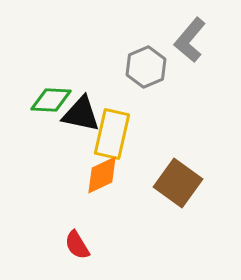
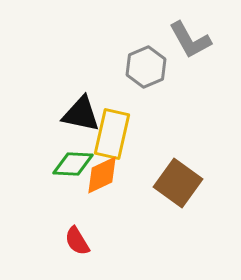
gray L-shape: rotated 69 degrees counterclockwise
green diamond: moved 22 px right, 64 px down
red semicircle: moved 4 px up
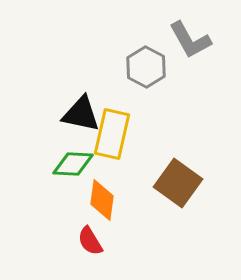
gray hexagon: rotated 9 degrees counterclockwise
orange diamond: moved 25 px down; rotated 57 degrees counterclockwise
red semicircle: moved 13 px right
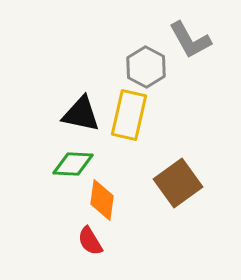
yellow rectangle: moved 17 px right, 19 px up
brown square: rotated 18 degrees clockwise
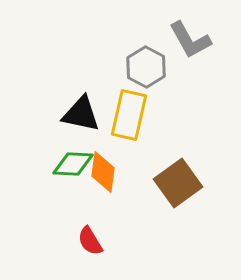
orange diamond: moved 1 px right, 28 px up
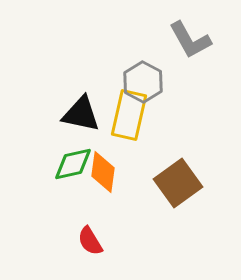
gray hexagon: moved 3 px left, 15 px down
green diamond: rotated 15 degrees counterclockwise
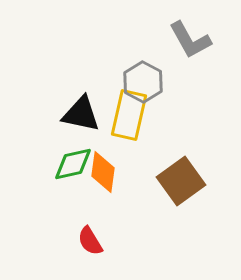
brown square: moved 3 px right, 2 px up
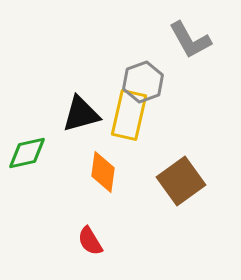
gray hexagon: rotated 12 degrees clockwise
black triangle: rotated 27 degrees counterclockwise
green diamond: moved 46 px left, 11 px up
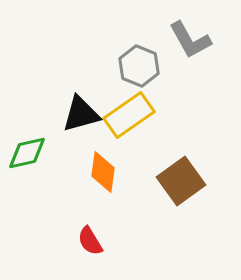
gray hexagon: moved 4 px left, 16 px up; rotated 18 degrees counterclockwise
yellow rectangle: rotated 42 degrees clockwise
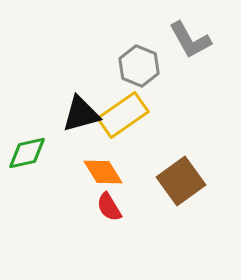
yellow rectangle: moved 6 px left
orange diamond: rotated 39 degrees counterclockwise
red semicircle: moved 19 px right, 34 px up
